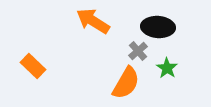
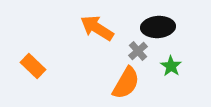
orange arrow: moved 4 px right, 7 px down
black ellipse: rotated 8 degrees counterclockwise
green star: moved 4 px right, 2 px up
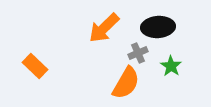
orange arrow: moved 7 px right; rotated 76 degrees counterclockwise
gray cross: moved 2 px down; rotated 18 degrees clockwise
orange rectangle: moved 2 px right
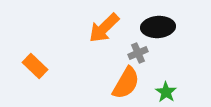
green star: moved 5 px left, 26 px down
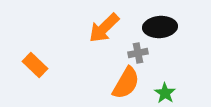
black ellipse: moved 2 px right
gray cross: rotated 12 degrees clockwise
orange rectangle: moved 1 px up
green star: moved 1 px left, 1 px down
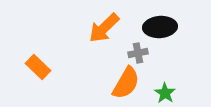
orange rectangle: moved 3 px right, 2 px down
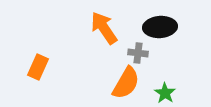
orange arrow: rotated 100 degrees clockwise
gray cross: rotated 18 degrees clockwise
orange rectangle: rotated 70 degrees clockwise
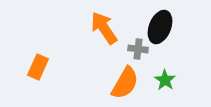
black ellipse: rotated 64 degrees counterclockwise
gray cross: moved 4 px up
orange semicircle: moved 1 px left
green star: moved 13 px up
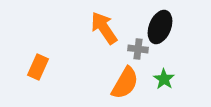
green star: moved 1 px left, 1 px up
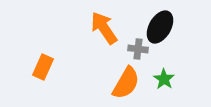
black ellipse: rotated 8 degrees clockwise
orange rectangle: moved 5 px right
orange semicircle: moved 1 px right
